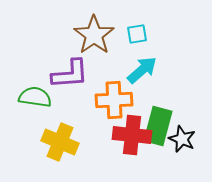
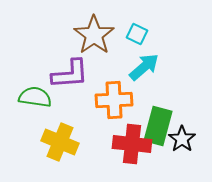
cyan square: rotated 35 degrees clockwise
cyan arrow: moved 2 px right, 3 px up
red cross: moved 9 px down
black star: rotated 12 degrees clockwise
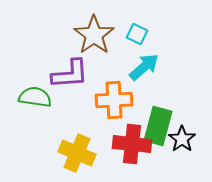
yellow cross: moved 17 px right, 11 px down
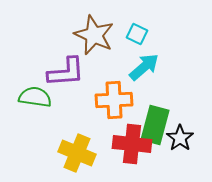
brown star: rotated 12 degrees counterclockwise
purple L-shape: moved 4 px left, 2 px up
green rectangle: moved 3 px left, 1 px up
black star: moved 2 px left, 1 px up
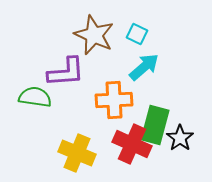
red cross: rotated 18 degrees clockwise
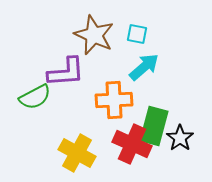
cyan square: rotated 15 degrees counterclockwise
green semicircle: rotated 144 degrees clockwise
green rectangle: moved 1 px left, 1 px down
yellow cross: rotated 6 degrees clockwise
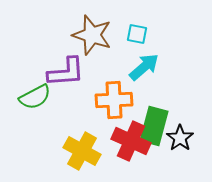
brown star: moved 2 px left; rotated 6 degrees counterclockwise
red cross: moved 1 px left, 3 px up
yellow cross: moved 5 px right, 2 px up
